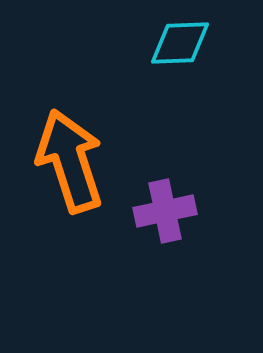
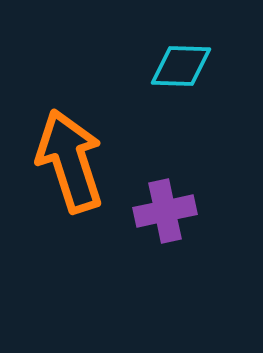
cyan diamond: moved 1 px right, 23 px down; rotated 4 degrees clockwise
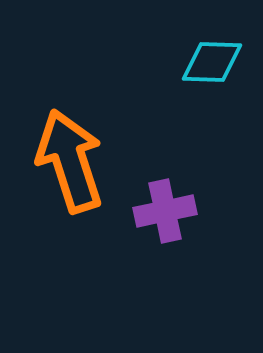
cyan diamond: moved 31 px right, 4 px up
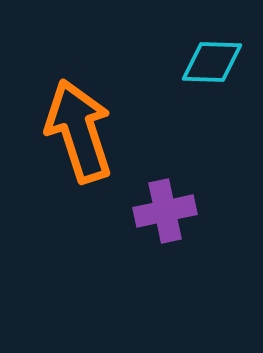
orange arrow: moved 9 px right, 30 px up
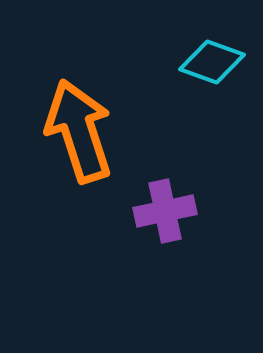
cyan diamond: rotated 18 degrees clockwise
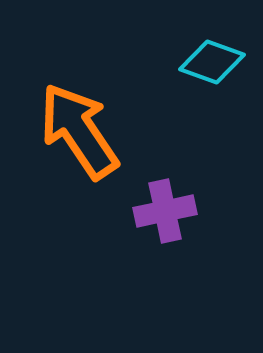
orange arrow: rotated 16 degrees counterclockwise
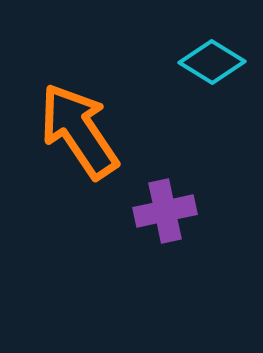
cyan diamond: rotated 12 degrees clockwise
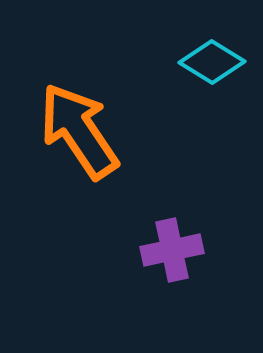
purple cross: moved 7 px right, 39 px down
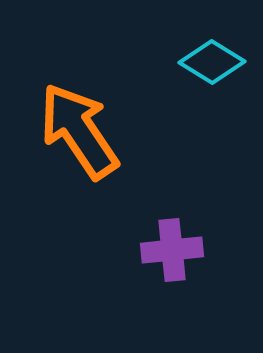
purple cross: rotated 6 degrees clockwise
